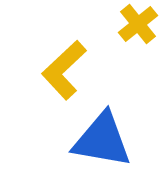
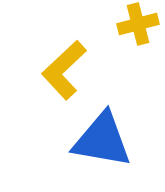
yellow cross: rotated 24 degrees clockwise
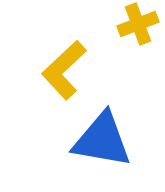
yellow cross: rotated 6 degrees counterclockwise
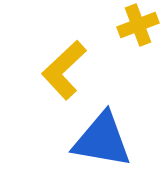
yellow cross: moved 1 px down
